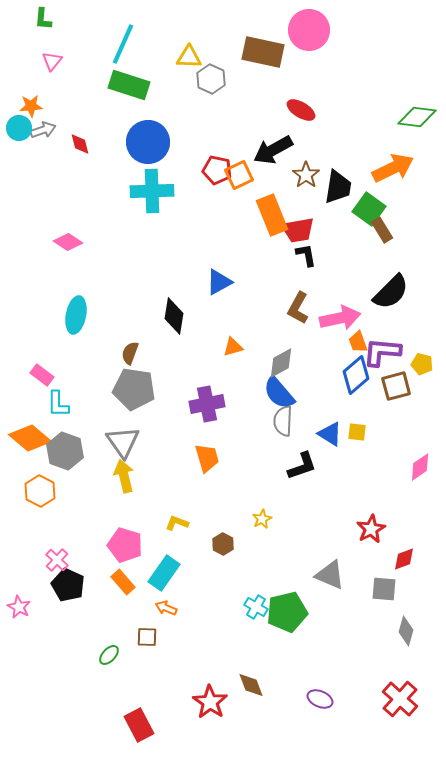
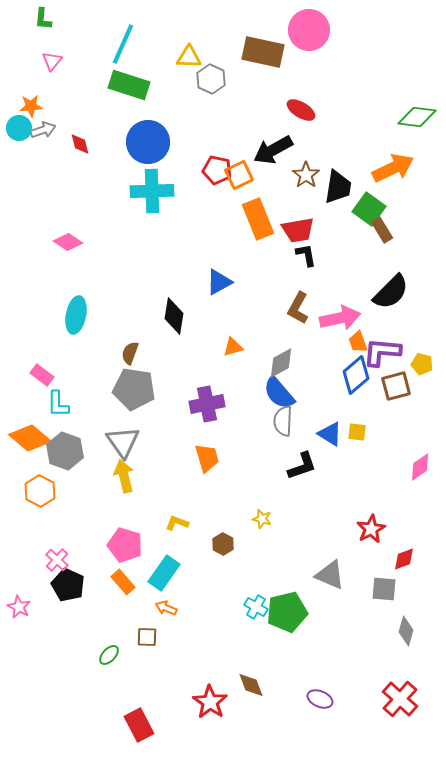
orange rectangle at (272, 215): moved 14 px left, 4 px down
yellow star at (262, 519): rotated 30 degrees counterclockwise
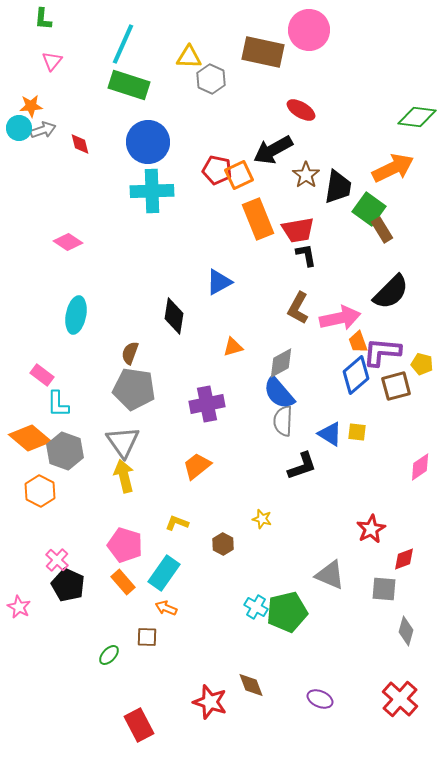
orange trapezoid at (207, 458): moved 10 px left, 8 px down; rotated 112 degrees counterclockwise
red star at (210, 702): rotated 16 degrees counterclockwise
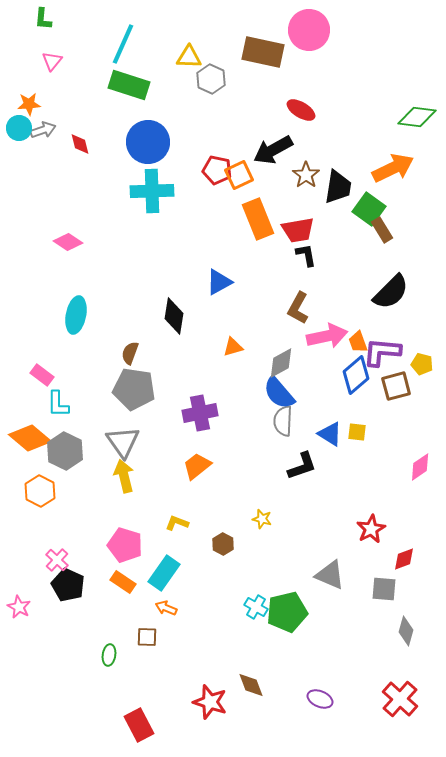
orange star at (31, 106): moved 2 px left, 2 px up
pink arrow at (340, 318): moved 13 px left, 18 px down
purple cross at (207, 404): moved 7 px left, 9 px down
gray hexagon at (65, 451): rotated 6 degrees clockwise
orange rectangle at (123, 582): rotated 15 degrees counterclockwise
green ellipse at (109, 655): rotated 35 degrees counterclockwise
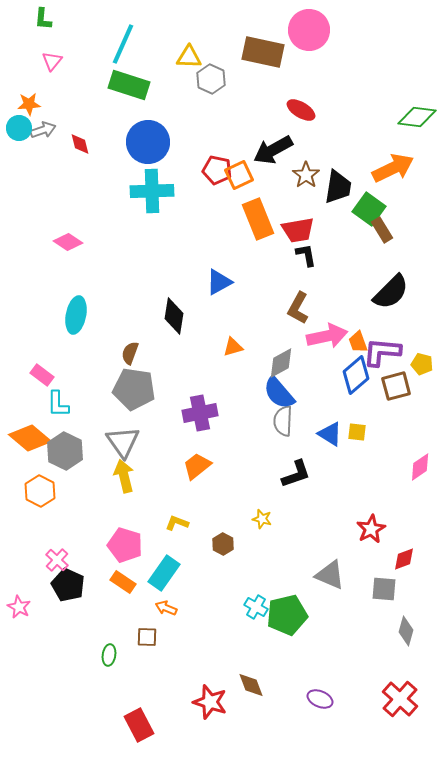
black L-shape at (302, 466): moved 6 px left, 8 px down
green pentagon at (287, 612): moved 3 px down
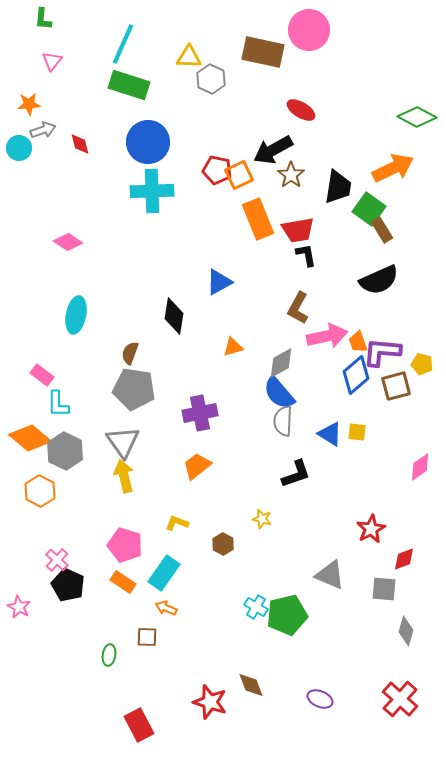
green diamond at (417, 117): rotated 21 degrees clockwise
cyan circle at (19, 128): moved 20 px down
brown star at (306, 175): moved 15 px left
black semicircle at (391, 292): moved 12 px left, 12 px up; rotated 21 degrees clockwise
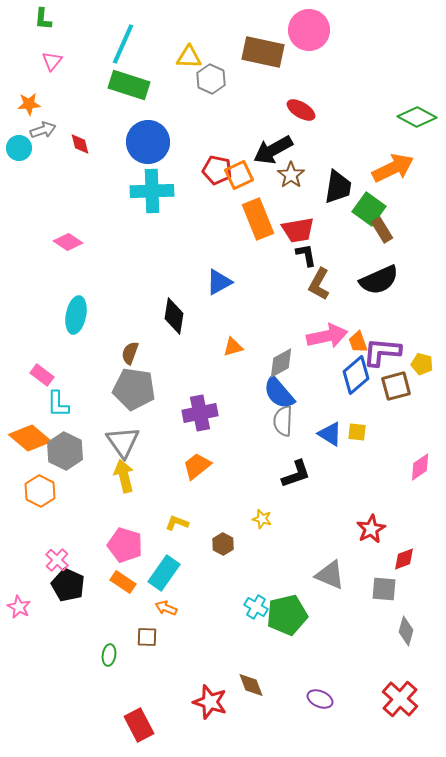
brown L-shape at (298, 308): moved 21 px right, 24 px up
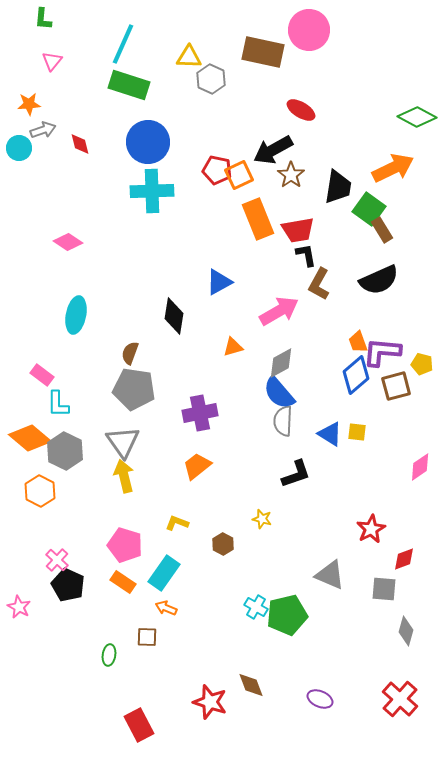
pink arrow at (327, 336): moved 48 px left, 25 px up; rotated 18 degrees counterclockwise
